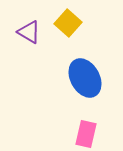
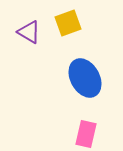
yellow square: rotated 28 degrees clockwise
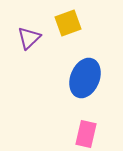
purple triangle: moved 6 px down; rotated 45 degrees clockwise
blue ellipse: rotated 51 degrees clockwise
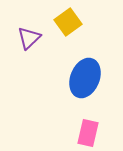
yellow square: moved 1 px up; rotated 16 degrees counterclockwise
pink rectangle: moved 2 px right, 1 px up
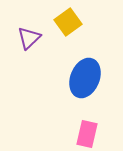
pink rectangle: moved 1 px left, 1 px down
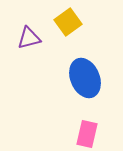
purple triangle: rotated 30 degrees clockwise
blue ellipse: rotated 45 degrees counterclockwise
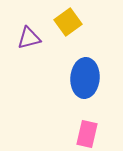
blue ellipse: rotated 27 degrees clockwise
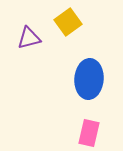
blue ellipse: moved 4 px right, 1 px down
pink rectangle: moved 2 px right, 1 px up
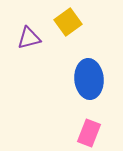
blue ellipse: rotated 9 degrees counterclockwise
pink rectangle: rotated 8 degrees clockwise
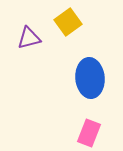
blue ellipse: moved 1 px right, 1 px up
